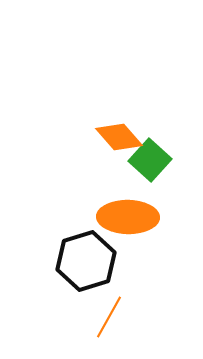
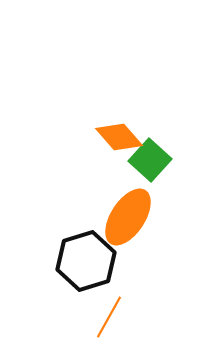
orange ellipse: rotated 58 degrees counterclockwise
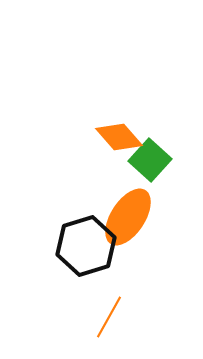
black hexagon: moved 15 px up
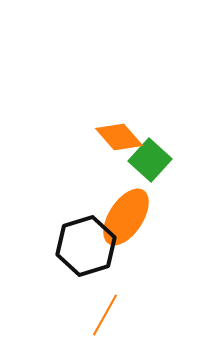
orange ellipse: moved 2 px left
orange line: moved 4 px left, 2 px up
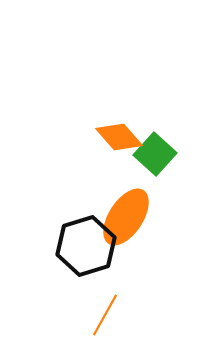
green square: moved 5 px right, 6 px up
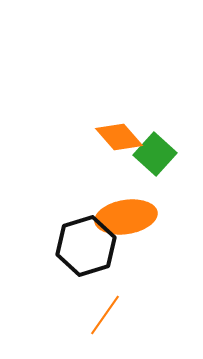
orange ellipse: rotated 48 degrees clockwise
orange line: rotated 6 degrees clockwise
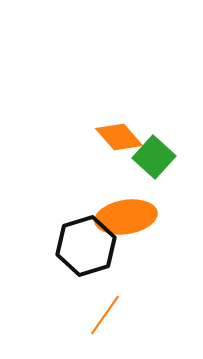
green square: moved 1 px left, 3 px down
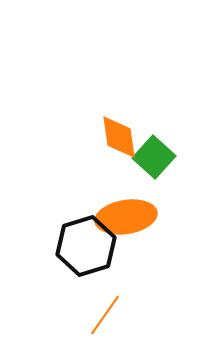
orange diamond: rotated 33 degrees clockwise
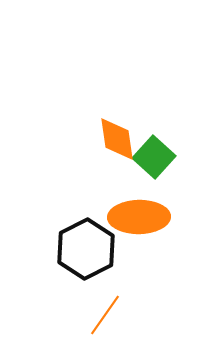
orange diamond: moved 2 px left, 2 px down
orange ellipse: moved 13 px right; rotated 8 degrees clockwise
black hexagon: moved 3 px down; rotated 10 degrees counterclockwise
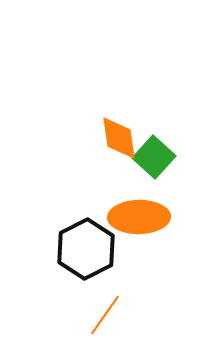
orange diamond: moved 2 px right, 1 px up
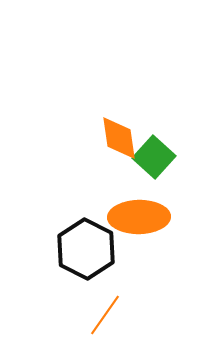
black hexagon: rotated 6 degrees counterclockwise
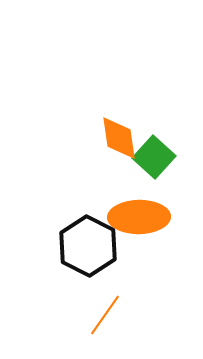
black hexagon: moved 2 px right, 3 px up
